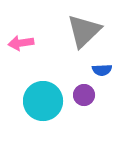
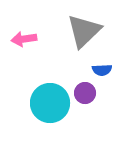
pink arrow: moved 3 px right, 4 px up
purple circle: moved 1 px right, 2 px up
cyan circle: moved 7 px right, 2 px down
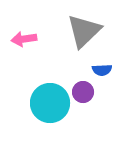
purple circle: moved 2 px left, 1 px up
